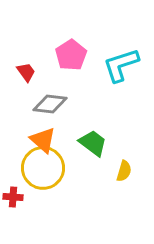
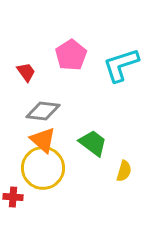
gray diamond: moved 7 px left, 7 px down
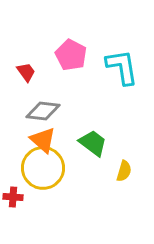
pink pentagon: rotated 12 degrees counterclockwise
cyan L-shape: moved 1 px right, 2 px down; rotated 99 degrees clockwise
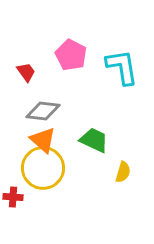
green trapezoid: moved 1 px right, 3 px up; rotated 12 degrees counterclockwise
yellow semicircle: moved 1 px left, 1 px down
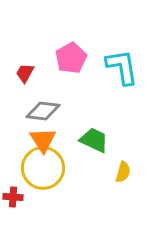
pink pentagon: moved 3 px down; rotated 16 degrees clockwise
red trapezoid: moved 1 px left, 1 px down; rotated 115 degrees counterclockwise
orange triangle: rotated 16 degrees clockwise
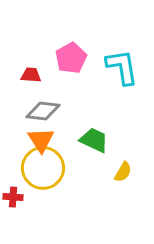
red trapezoid: moved 6 px right, 2 px down; rotated 65 degrees clockwise
orange triangle: moved 2 px left
yellow semicircle: rotated 15 degrees clockwise
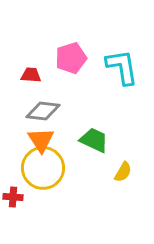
pink pentagon: rotated 12 degrees clockwise
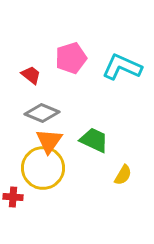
cyan L-shape: rotated 57 degrees counterclockwise
red trapezoid: rotated 35 degrees clockwise
gray diamond: moved 1 px left, 2 px down; rotated 16 degrees clockwise
orange triangle: moved 8 px right, 1 px down; rotated 8 degrees clockwise
yellow semicircle: moved 3 px down
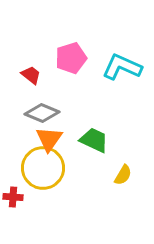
orange triangle: moved 2 px up
